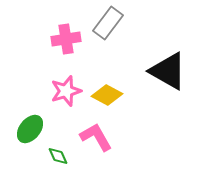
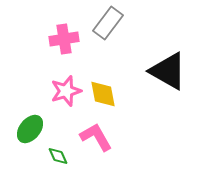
pink cross: moved 2 px left
yellow diamond: moved 4 px left, 1 px up; rotated 52 degrees clockwise
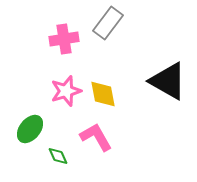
black triangle: moved 10 px down
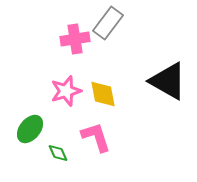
pink cross: moved 11 px right
pink L-shape: rotated 12 degrees clockwise
green diamond: moved 3 px up
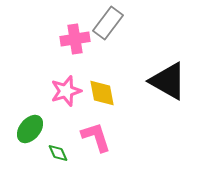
yellow diamond: moved 1 px left, 1 px up
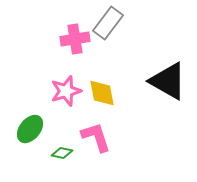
green diamond: moved 4 px right; rotated 55 degrees counterclockwise
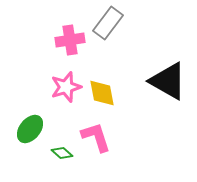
pink cross: moved 5 px left, 1 px down
pink star: moved 4 px up
green diamond: rotated 30 degrees clockwise
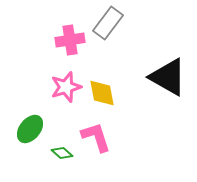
black triangle: moved 4 px up
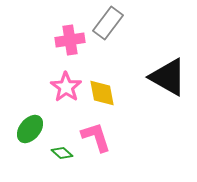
pink star: rotated 20 degrees counterclockwise
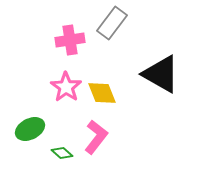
gray rectangle: moved 4 px right
black triangle: moved 7 px left, 3 px up
yellow diamond: rotated 12 degrees counterclockwise
green ellipse: rotated 24 degrees clockwise
pink L-shape: rotated 56 degrees clockwise
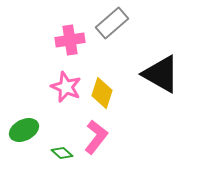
gray rectangle: rotated 12 degrees clockwise
pink star: rotated 12 degrees counterclockwise
yellow diamond: rotated 40 degrees clockwise
green ellipse: moved 6 px left, 1 px down
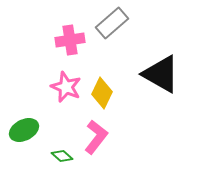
yellow diamond: rotated 8 degrees clockwise
green diamond: moved 3 px down
